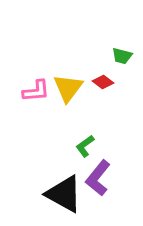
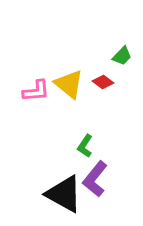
green trapezoid: rotated 60 degrees counterclockwise
yellow triangle: moved 1 px right, 4 px up; rotated 28 degrees counterclockwise
green L-shape: rotated 20 degrees counterclockwise
purple L-shape: moved 3 px left, 1 px down
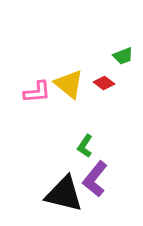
green trapezoid: moved 1 px right; rotated 25 degrees clockwise
red diamond: moved 1 px right, 1 px down
pink L-shape: moved 1 px right, 1 px down
black triangle: rotated 15 degrees counterclockwise
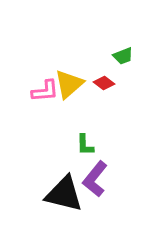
yellow triangle: rotated 40 degrees clockwise
pink L-shape: moved 8 px right, 1 px up
green L-shape: moved 1 px up; rotated 35 degrees counterclockwise
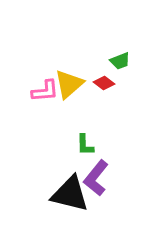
green trapezoid: moved 3 px left, 5 px down
purple L-shape: moved 1 px right, 1 px up
black triangle: moved 6 px right
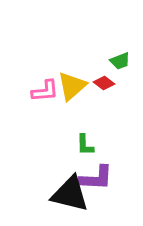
yellow triangle: moved 3 px right, 2 px down
purple L-shape: rotated 126 degrees counterclockwise
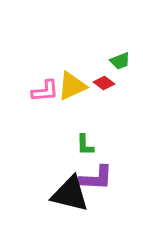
yellow triangle: rotated 16 degrees clockwise
